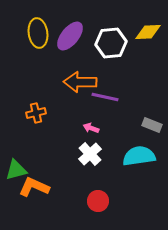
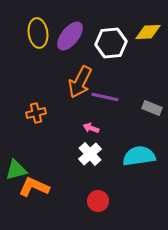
orange arrow: rotated 64 degrees counterclockwise
gray rectangle: moved 17 px up
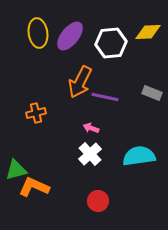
gray rectangle: moved 15 px up
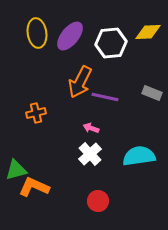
yellow ellipse: moved 1 px left
